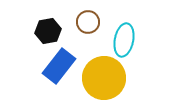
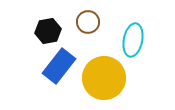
cyan ellipse: moved 9 px right
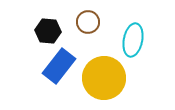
black hexagon: rotated 15 degrees clockwise
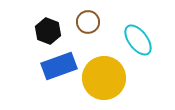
black hexagon: rotated 15 degrees clockwise
cyan ellipse: moved 5 px right; rotated 48 degrees counterclockwise
blue rectangle: rotated 32 degrees clockwise
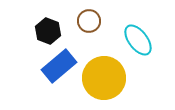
brown circle: moved 1 px right, 1 px up
blue rectangle: rotated 20 degrees counterclockwise
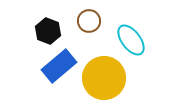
cyan ellipse: moved 7 px left
